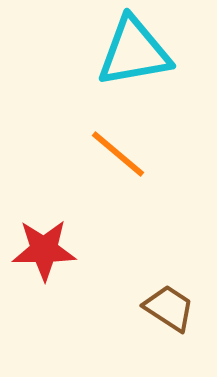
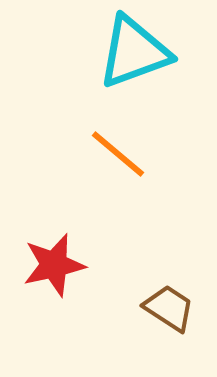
cyan triangle: rotated 10 degrees counterclockwise
red star: moved 10 px right, 15 px down; rotated 12 degrees counterclockwise
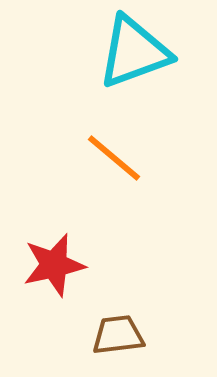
orange line: moved 4 px left, 4 px down
brown trapezoid: moved 51 px left, 27 px down; rotated 40 degrees counterclockwise
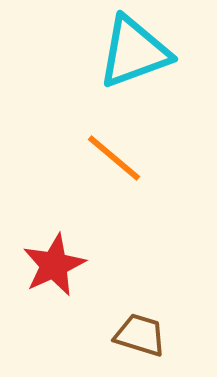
red star: rotated 12 degrees counterclockwise
brown trapezoid: moved 22 px right; rotated 24 degrees clockwise
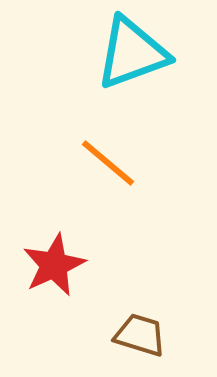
cyan triangle: moved 2 px left, 1 px down
orange line: moved 6 px left, 5 px down
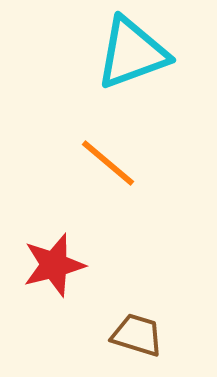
red star: rotated 10 degrees clockwise
brown trapezoid: moved 3 px left
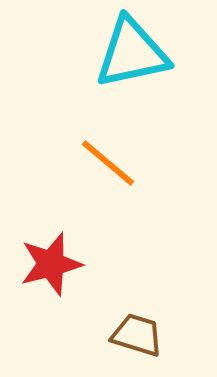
cyan triangle: rotated 8 degrees clockwise
red star: moved 3 px left, 1 px up
